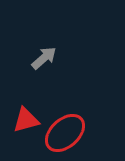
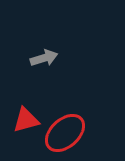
gray arrow: rotated 24 degrees clockwise
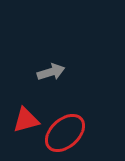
gray arrow: moved 7 px right, 14 px down
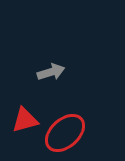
red triangle: moved 1 px left
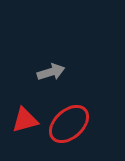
red ellipse: moved 4 px right, 9 px up
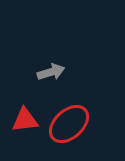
red triangle: rotated 8 degrees clockwise
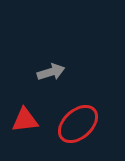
red ellipse: moved 9 px right
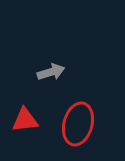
red ellipse: rotated 33 degrees counterclockwise
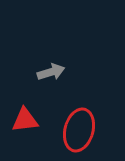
red ellipse: moved 1 px right, 6 px down
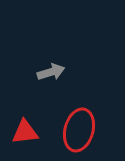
red triangle: moved 12 px down
